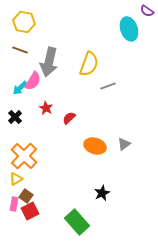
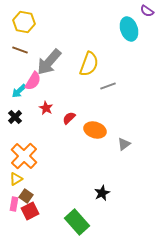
gray arrow: rotated 28 degrees clockwise
cyan arrow: moved 1 px left, 3 px down
orange ellipse: moved 16 px up
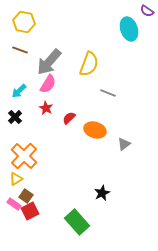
pink semicircle: moved 15 px right, 3 px down
gray line: moved 7 px down; rotated 42 degrees clockwise
pink rectangle: rotated 64 degrees counterclockwise
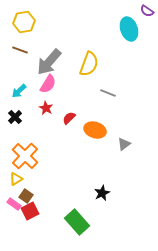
yellow hexagon: rotated 20 degrees counterclockwise
orange cross: moved 1 px right
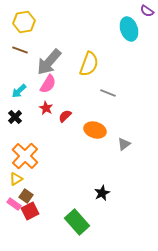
red semicircle: moved 4 px left, 2 px up
